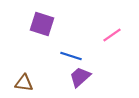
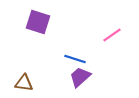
purple square: moved 4 px left, 2 px up
blue line: moved 4 px right, 3 px down
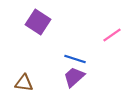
purple square: rotated 15 degrees clockwise
purple trapezoid: moved 6 px left
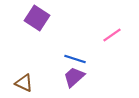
purple square: moved 1 px left, 4 px up
brown triangle: rotated 18 degrees clockwise
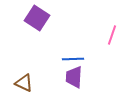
pink line: rotated 36 degrees counterclockwise
blue line: moved 2 px left; rotated 20 degrees counterclockwise
purple trapezoid: rotated 45 degrees counterclockwise
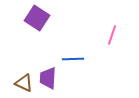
purple trapezoid: moved 26 px left, 1 px down
